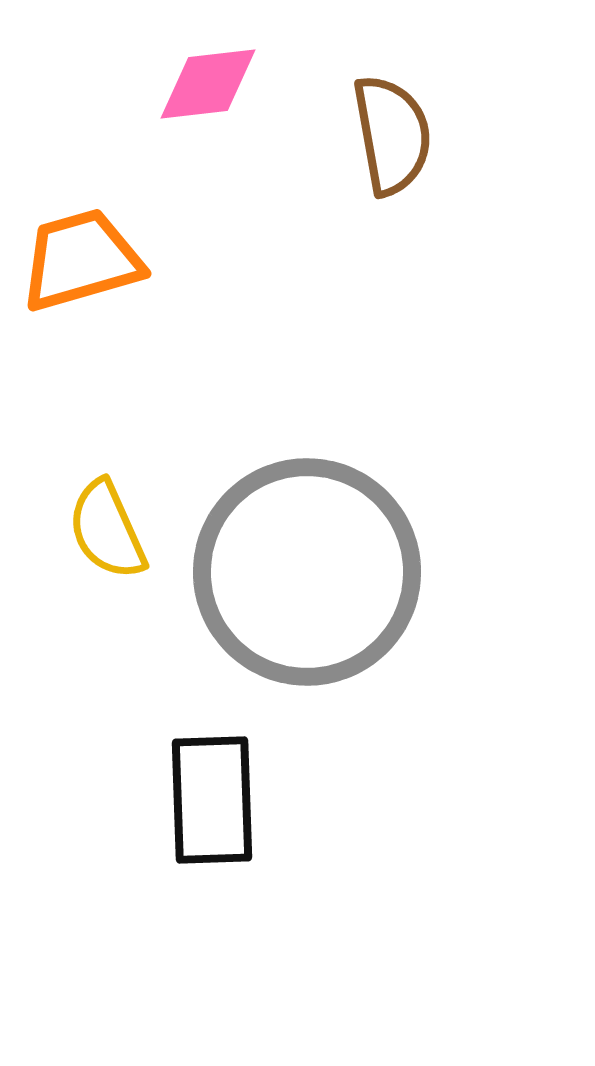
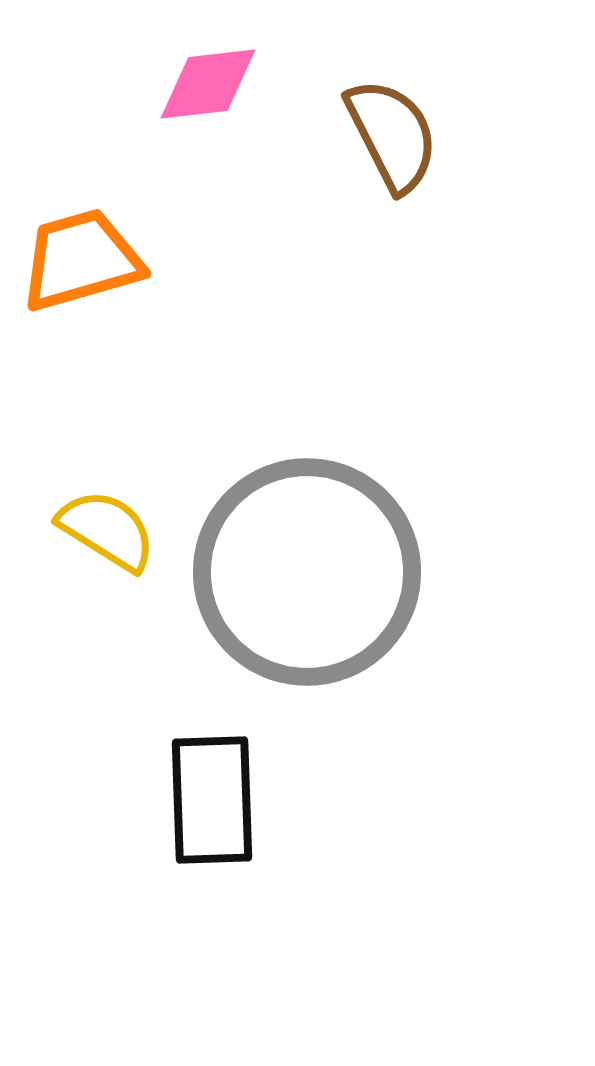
brown semicircle: rotated 17 degrees counterclockwise
yellow semicircle: rotated 146 degrees clockwise
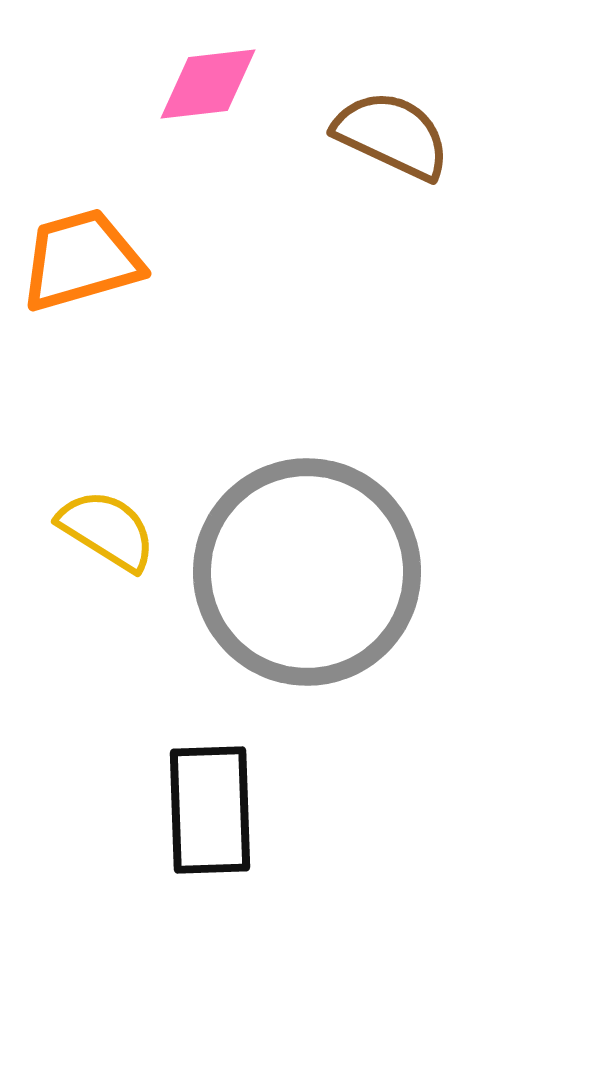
brown semicircle: rotated 38 degrees counterclockwise
black rectangle: moved 2 px left, 10 px down
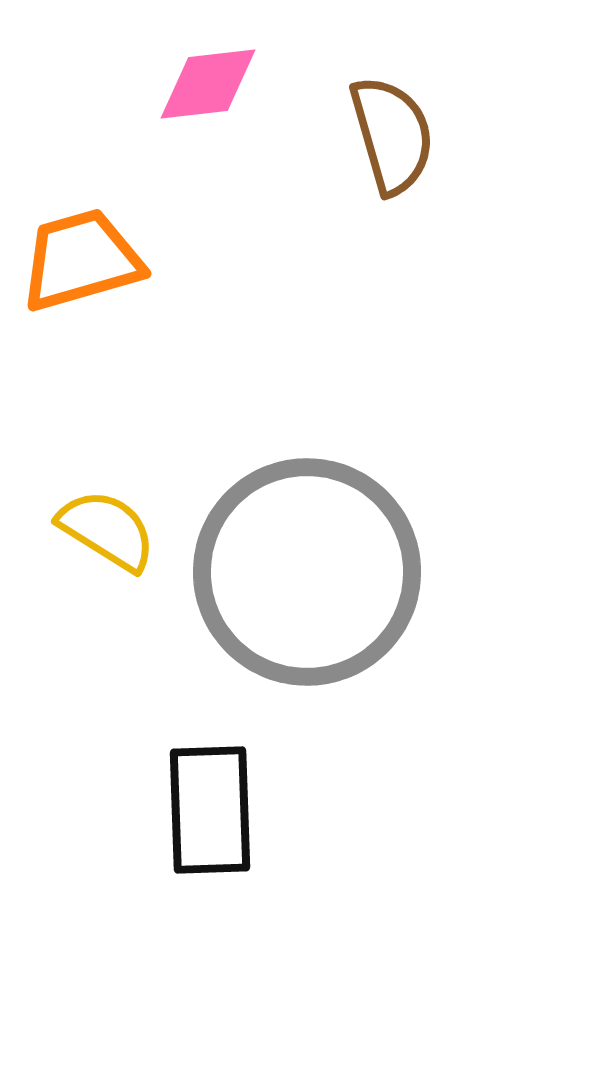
brown semicircle: rotated 49 degrees clockwise
